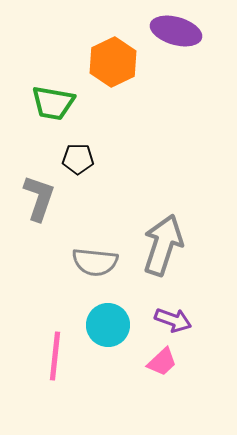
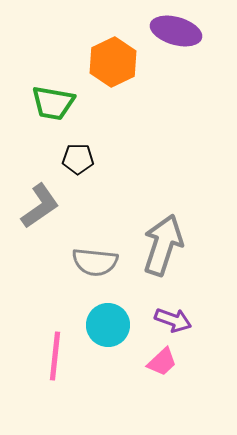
gray L-shape: moved 1 px right, 8 px down; rotated 36 degrees clockwise
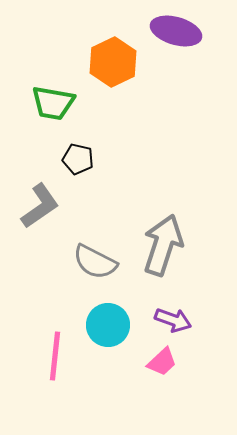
black pentagon: rotated 12 degrees clockwise
gray semicircle: rotated 21 degrees clockwise
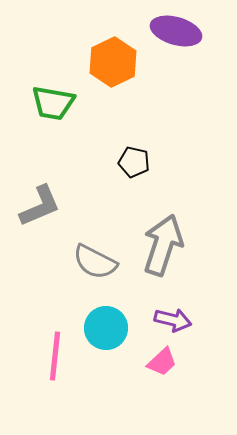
black pentagon: moved 56 px right, 3 px down
gray L-shape: rotated 12 degrees clockwise
purple arrow: rotated 6 degrees counterclockwise
cyan circle: moved 2 px left, 3 px down
